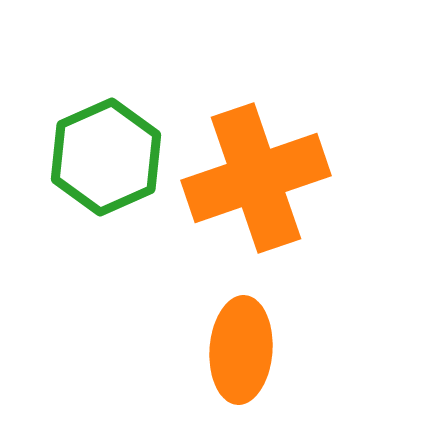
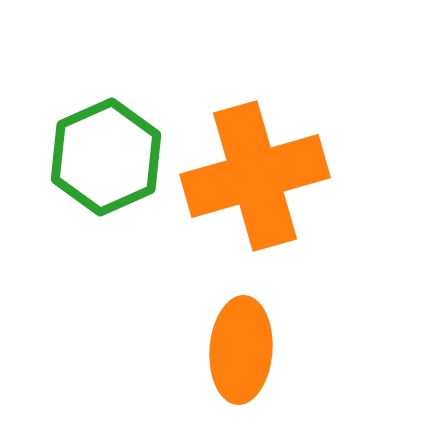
orange cross: moved 1 px left, 2 px up; rotated 3 degrees clockwise
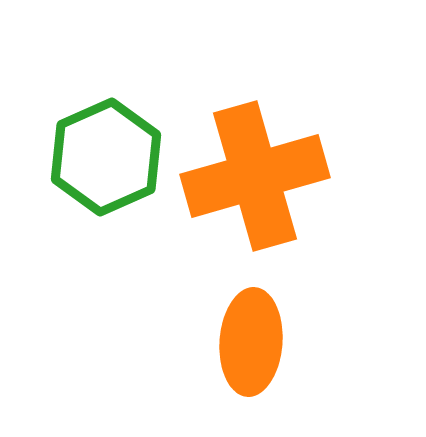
orange ellipse: moved 10 px right, 8 px up
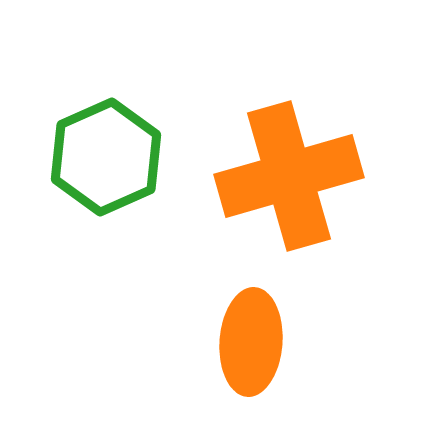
orange cross: moved 34 px right
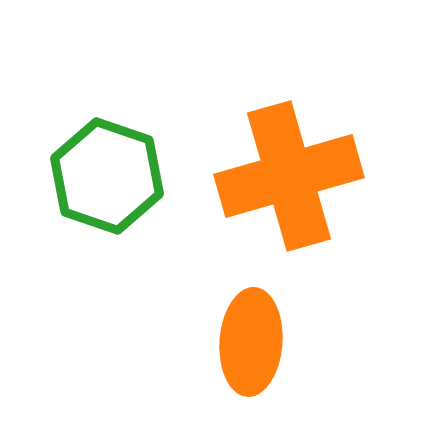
green hexagon: moved 1 px right, 19 px down; rotated 17 degrees counterclockwise
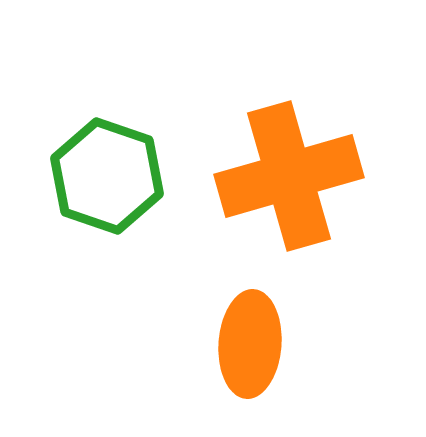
orange ellipse: moved 1 px left, 2 px down
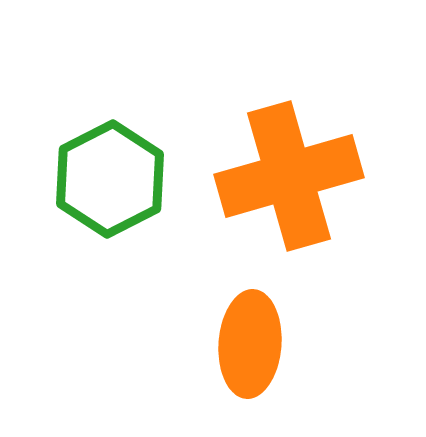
green hexagon: moved 3 px right, 3 px down; rotated 14 degrees clockwise
